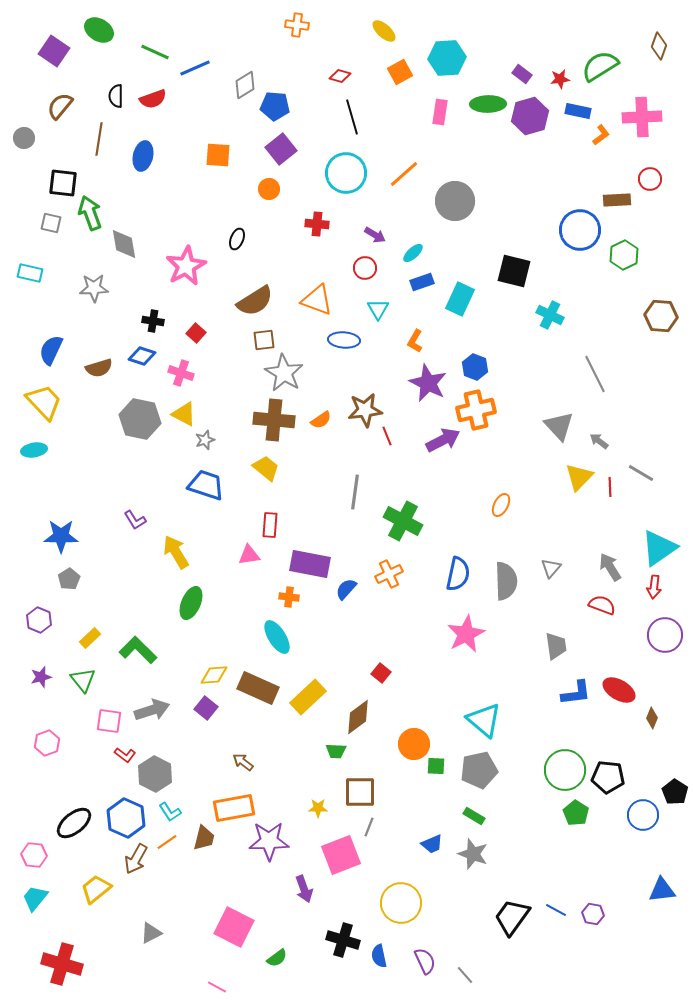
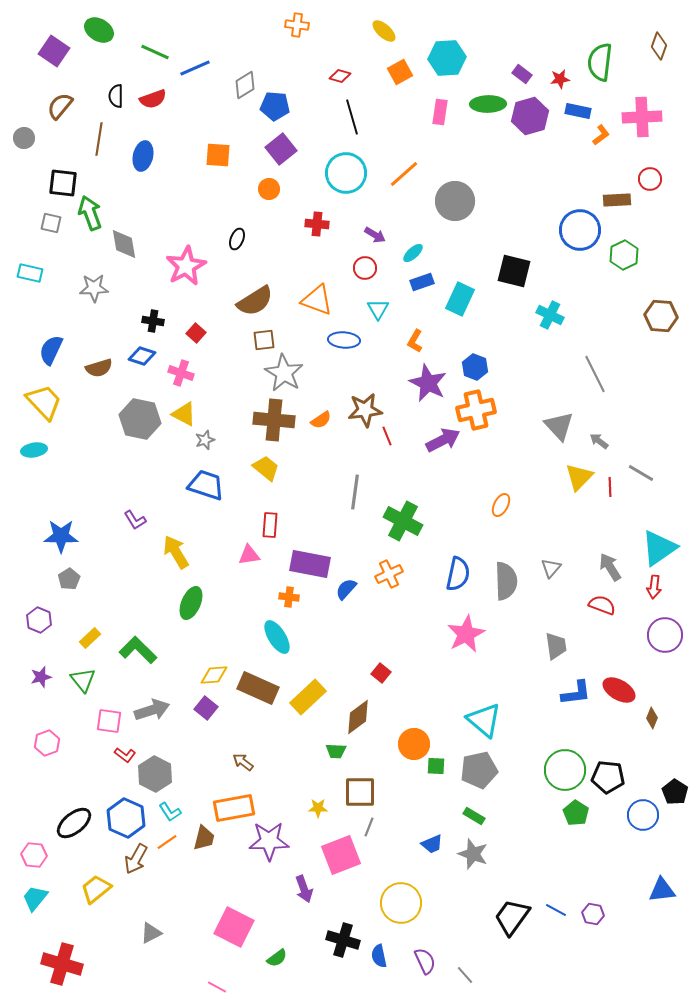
green semicircle at (600, 66): moved 4 px up; rotated 51 degrees counterclockwise
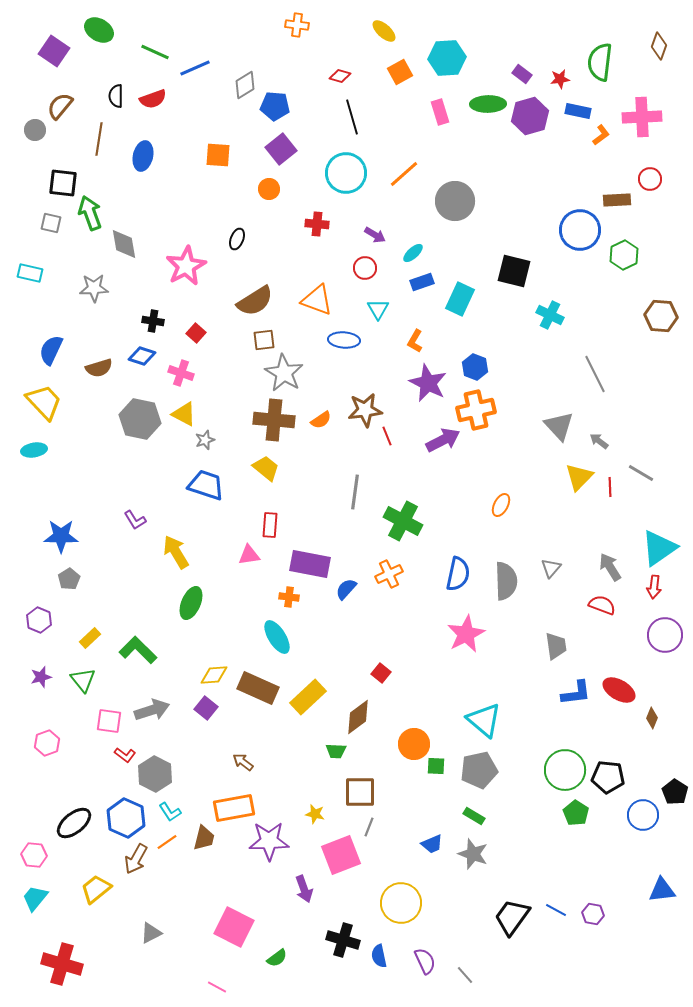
pink rectangle at (440, 112): rotated 25 degrees counterclockwise
gray circle at (24, 138): moved 11 px right, 8 px up
yellow star at (318, 808): moved 3 px left, 6 px down; rotated 12 degrees clockwise
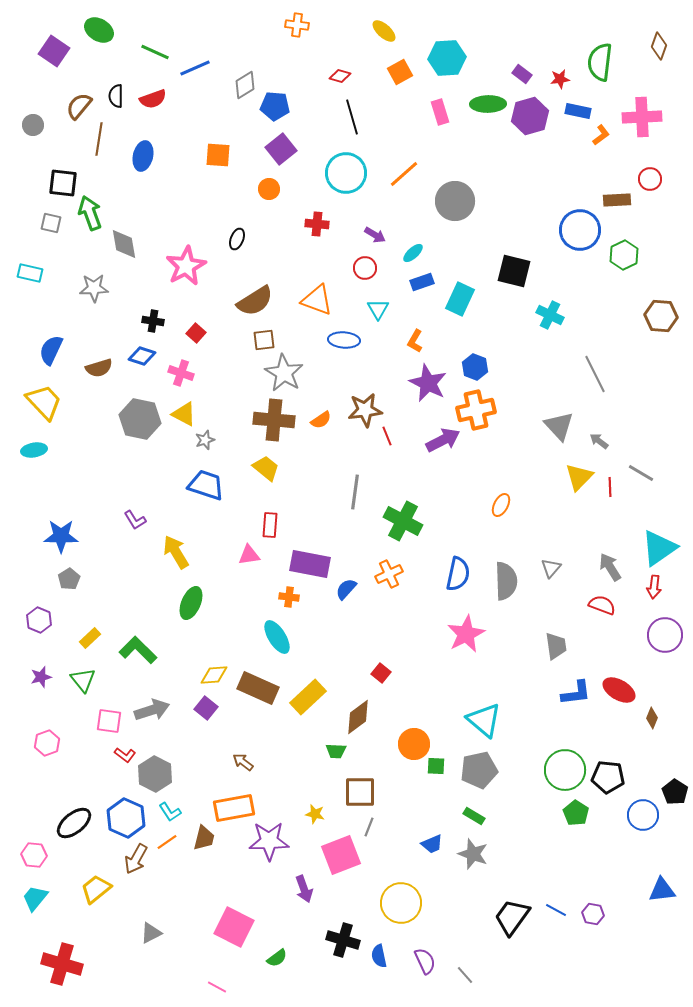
brown semicircle at (60, 106): moved 19 px right
gray circle at (35, 130): moved 2 px left, 5 px up
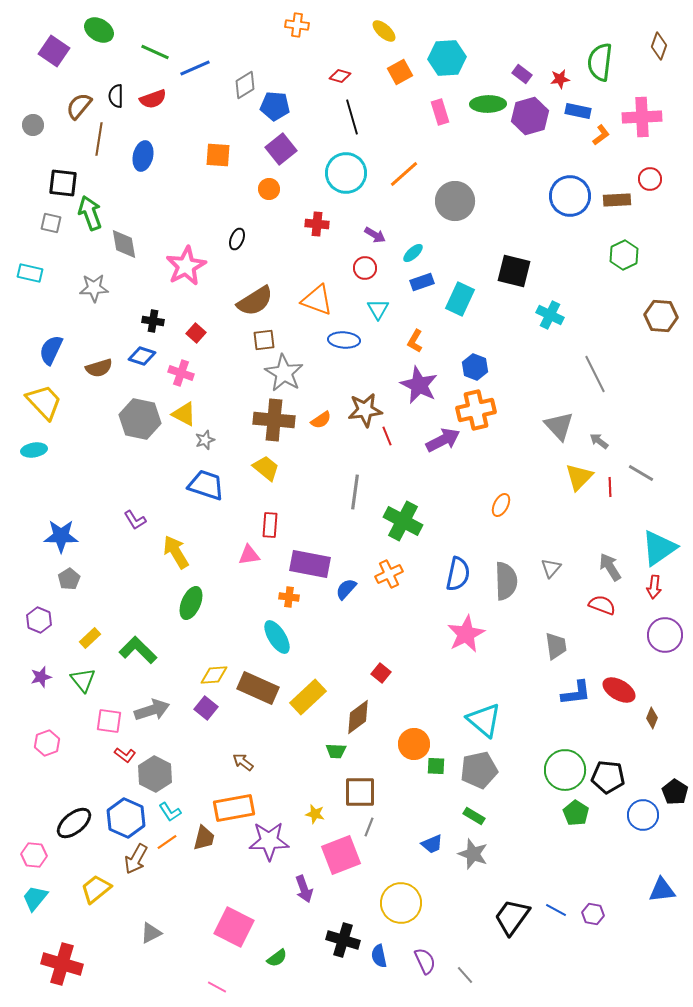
blue circle at (580, 230): moved 10 px left, 34 px up
purple star at (428, 383): moved 9 px left, 2 px down
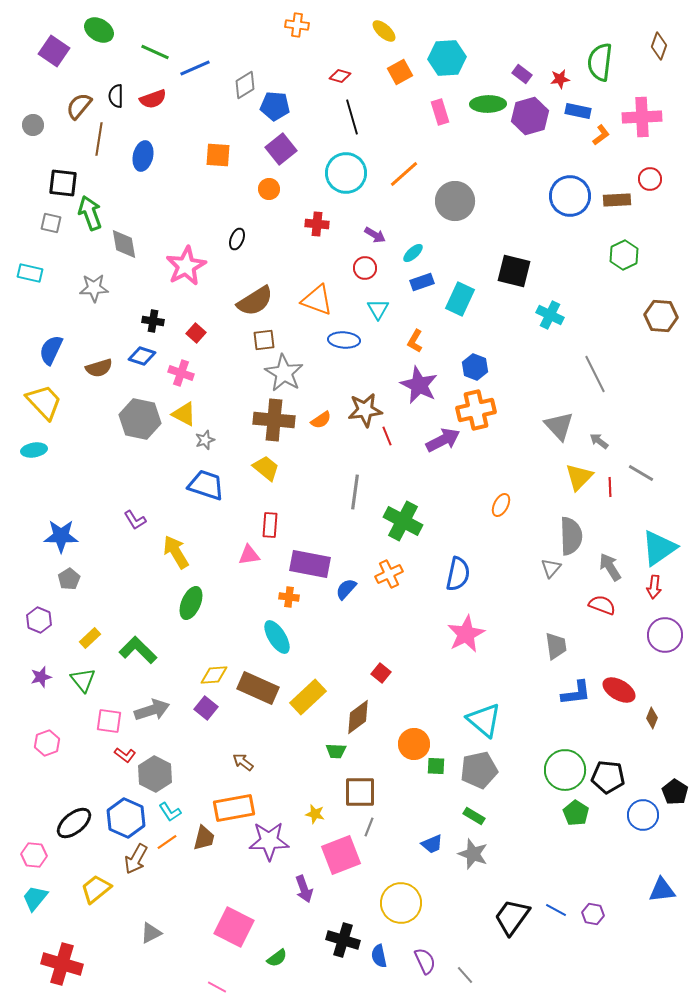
gray semicircle at (506, 581): moved 65 px right, 45 px up
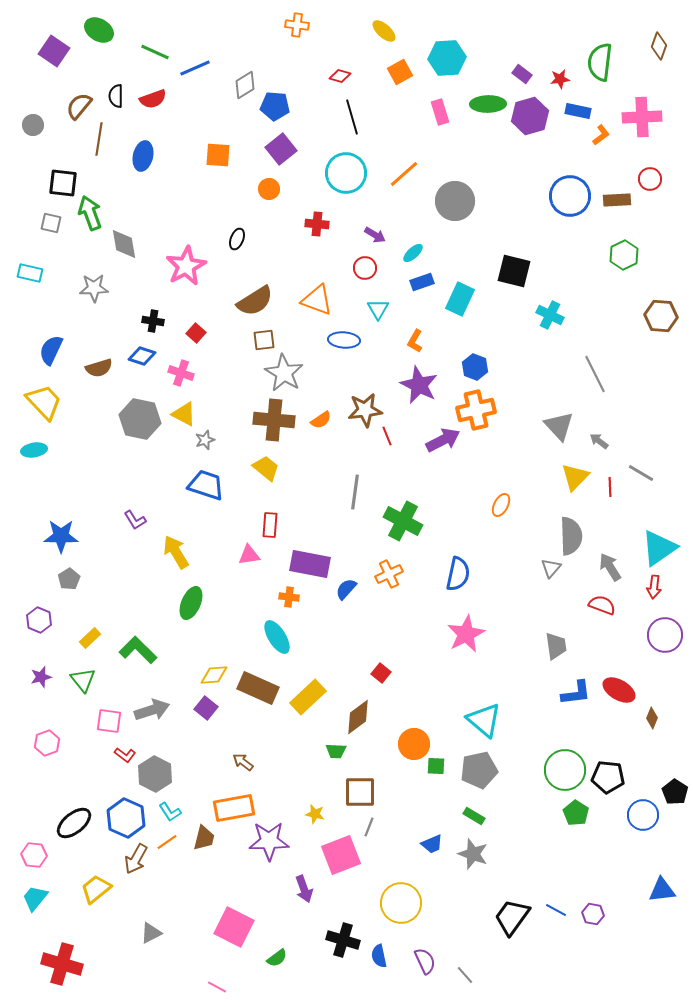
yellow triangle at (579, 477): moved 4 px left
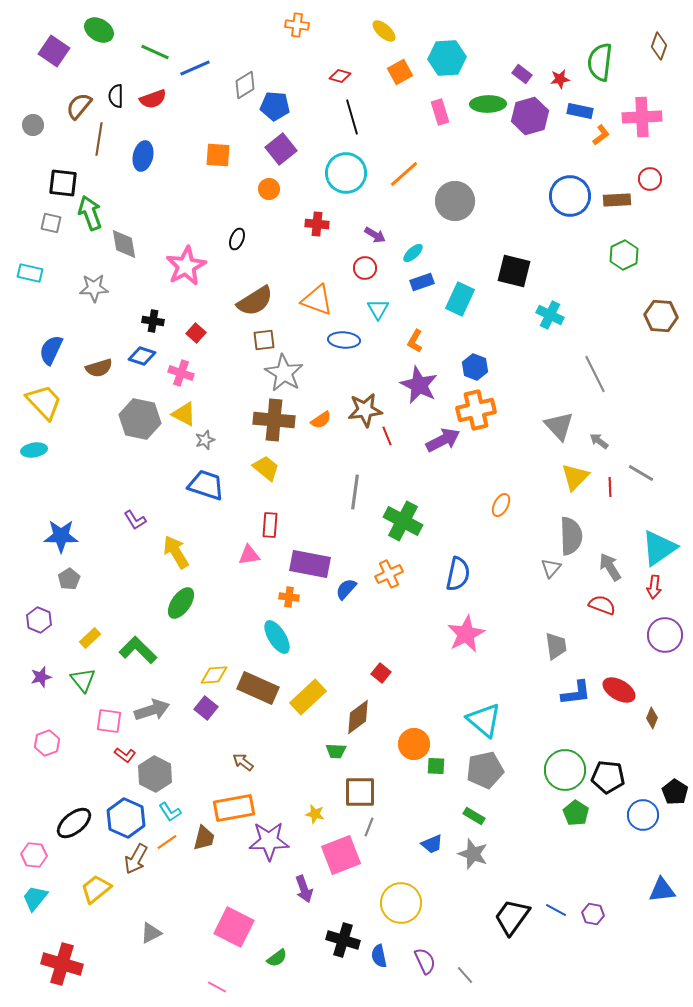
blue rectangle at (578, 111): moved 2 px right
green ellipse at (191, 603): moved 10 px left; rotated 12 degrees clockwise
gray pentagon at (479, 770): moved 6 px right
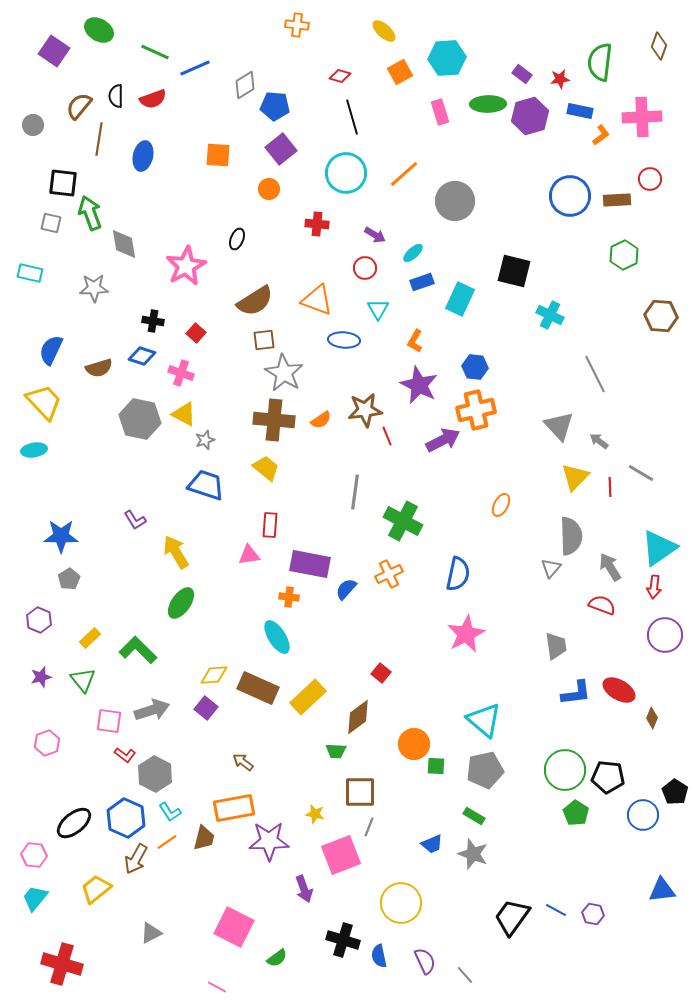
blue hexagon at (475, 367): rotated 15 degrees counterclockwise
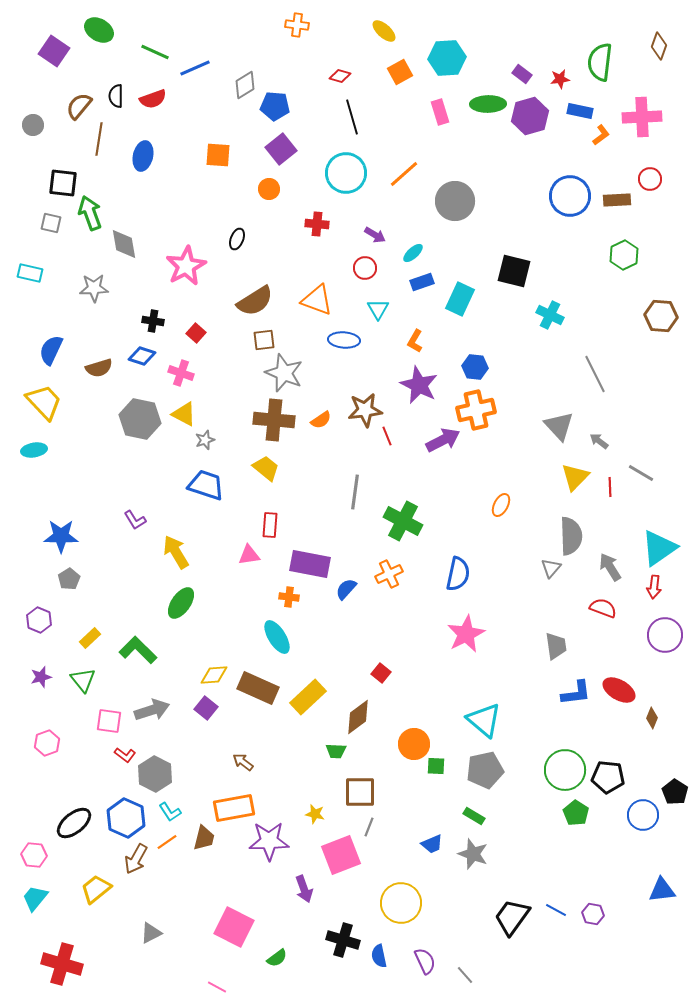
gray star at (284, 373): rotated 9 degrees counterclockwise
red semicircle at (602, 605): moved 1 px right, 3 px down
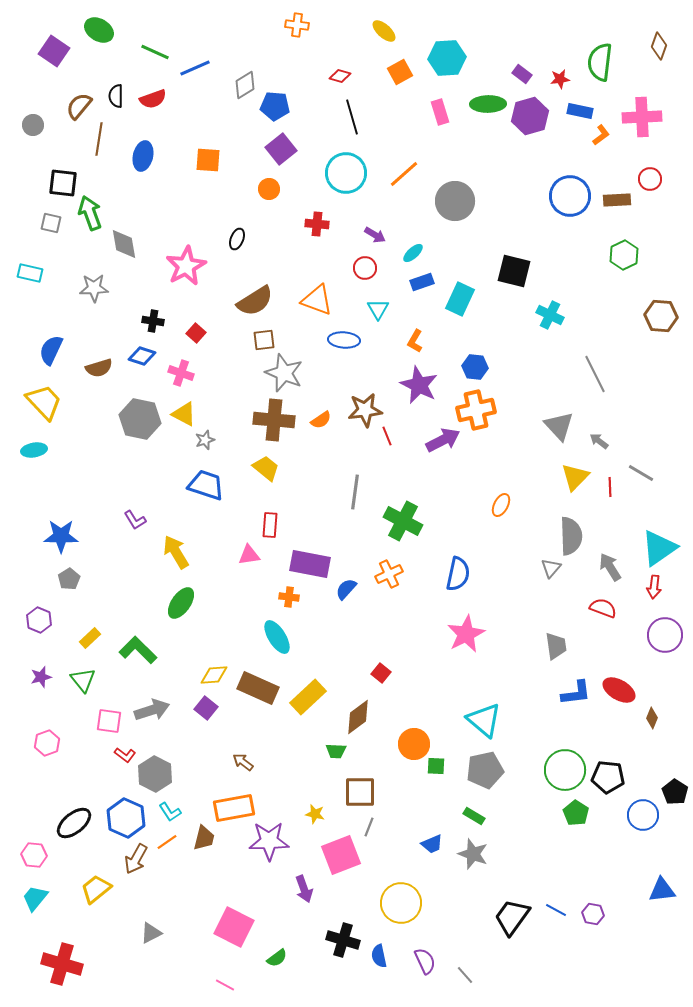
orange square at (218, 155): moved 10 px left, 5 px down
pink line at (217, 987): moved 8 px right, 2 px up
